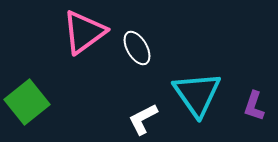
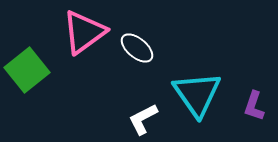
white ellipse: rotated 20 degrees counterclockwise
green square: moved 32 px up
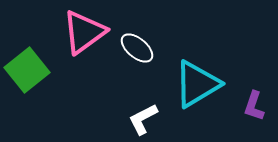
cyan triangle: moved 10 px up; rotated 34 degrees clockwise
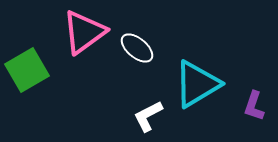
green square: rotated 9 degrees clockwise
white L-shape: moved 5 px right, 3 px up
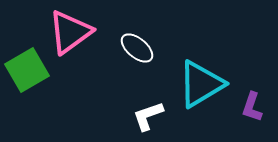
pink triangle: moved 14 px left
cyan triangle: moved 4 px right
purple L-shape: moved 2 px left, 1 px down
white L-shape: rotated 8 degrees clockwise
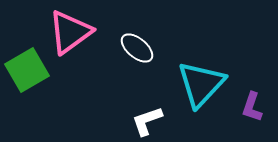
cyan triangle: rotated 16 degrees counterclockwise
white L-shape: moved 1 px left, 5 px down
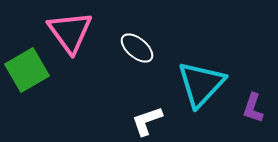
pink triangle: rotated 30 degrees counterclockwise
purple L-shape: moved 1 px right, 1 px down
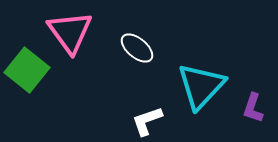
green square: rotated 21 degrees counterclockwise
cyan triangle: moved 2 px down
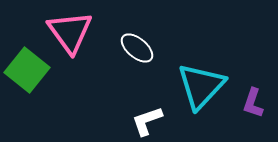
purple L-shape: moved 5 px up
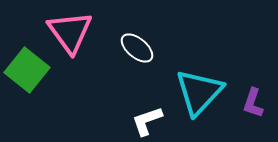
cyan triangle: moved 2 px left, 6 px down
